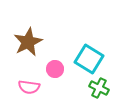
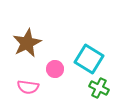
brown star: moved 1 px left, 1 px down
pink semicircle: moved 1 px left
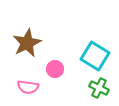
cyan square: moved 6 px right, 3 px up
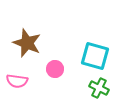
brown star: rotated 24 degrees counterclockwise
cyan square: rotated 16 degrees counterclockwise
pink semicircle: moved 11 px left, 6 px up
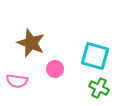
brown star: moved 4 px right
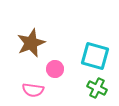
brown star: rotated 28 degrees clockwise
pink semicircle: moved 16 px right, 9 px down
green cross: moved 2 px left
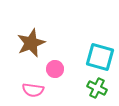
cyan square: moved 5 px right, 1 px down
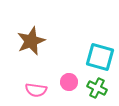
brown star: moved 2 px up
pink circle: moved 14 px right, 13 px down
pink semicircle: moved 3 px right
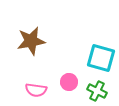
brown star: rotated 12 degrees clockwise
cyan square: moved 1 px right, 1 px down
green cross: moved 3 px down
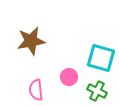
pink circle: moved 5 px up
pink semicircle: rotated 75 degrees clockwise
